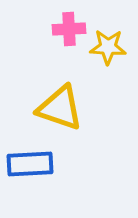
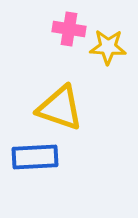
pink cross: rotated 12 degrees clockwise
blue rectangle: moved 5 px right, 7 px up
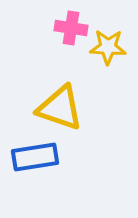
pink cross: moved 2 px right, 1 px up
blue rectangle: rotated 6 degrees counterclockwise
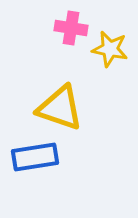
yellow star: moved 2 px right, 2 px down; rotated 9 degrees clockwise
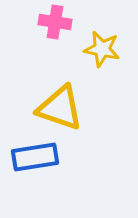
pink cross: moved 16 px left, 6 px up
yellow star: moved 8 px left
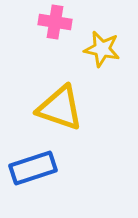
blue rectangle: moved 2 px left, 11 px down; rotated 9 degrees counterclockwise
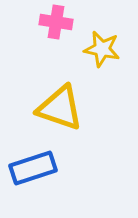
pink cross: moved 1 px right
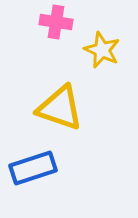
yellow star: moved 1 px down; rotated 12 degrees clockwise
